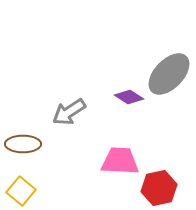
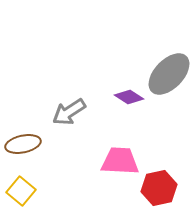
brown ellipse: rotated 12 degrees counterclockwise
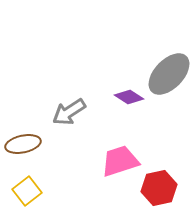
pink trapezoid: rotated 21 degrees counterclockwise
yellow square: moved 6 px right; rotated 12 degrees clockwise
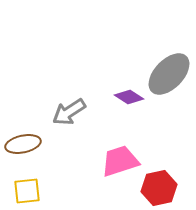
yellow square: rotated 32 degrees clockwise
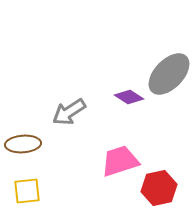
brown ellipse: rotated 8 degrees clockwise
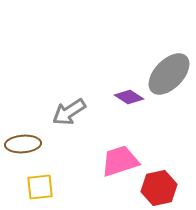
yellow square: moved 13 px right, 4 px up
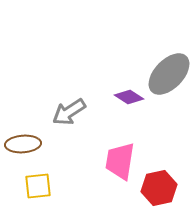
pink trapezoid: rotated 63 degrees counterclockwise
yellow square: moved 2 px left, 1 px up
